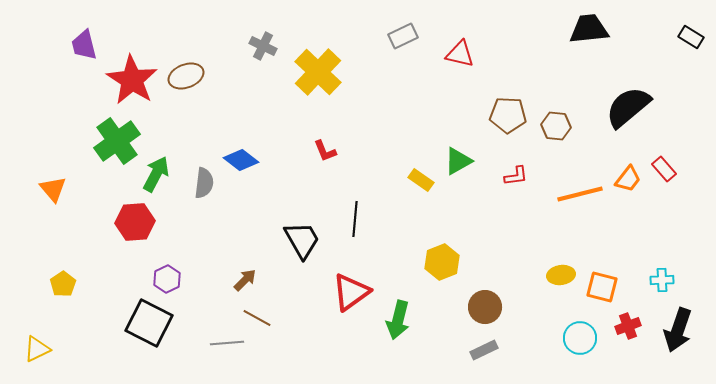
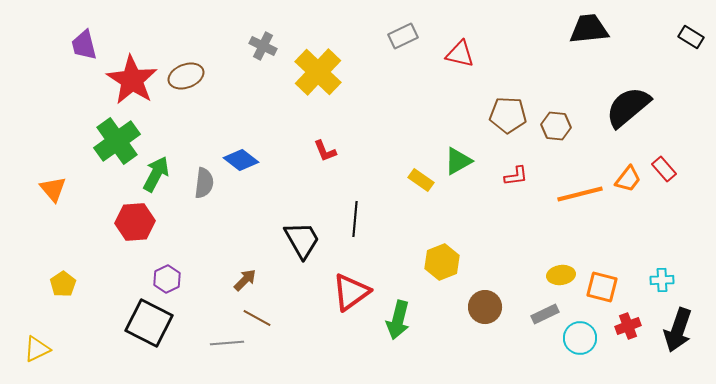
gray rectangle at (484, 350): moved 61 px right, 36 px up
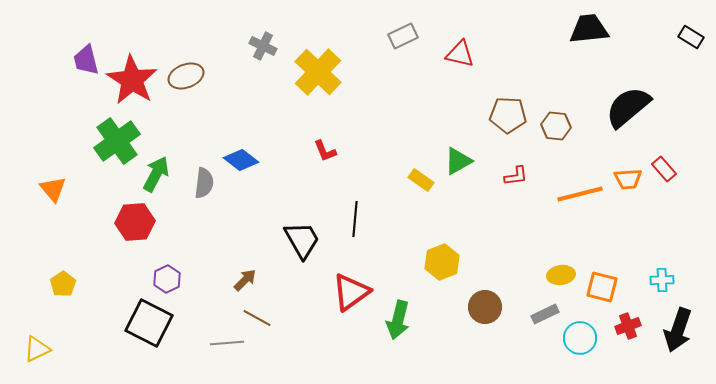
purple trapezoid at (84, 45): moved 2 px right, 15 px down
orange trapezoid at (628, 179): rotated 48 degrees clockwise
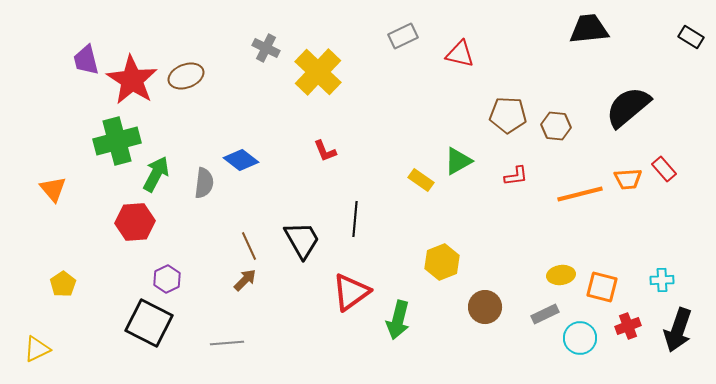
gray cross at (263, 46): moved 3 px right, 2 px down
green cross at (117, 141): rotated 21 degrees clockwise
brown line at (257, 318): moved 8 px left, 72 px up; rotated 36 degrees clockwise
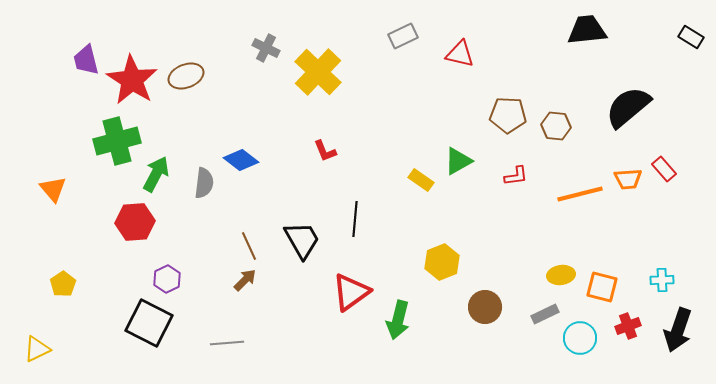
black trapezoid at (589, 29): moved 2 px left, 1 px down
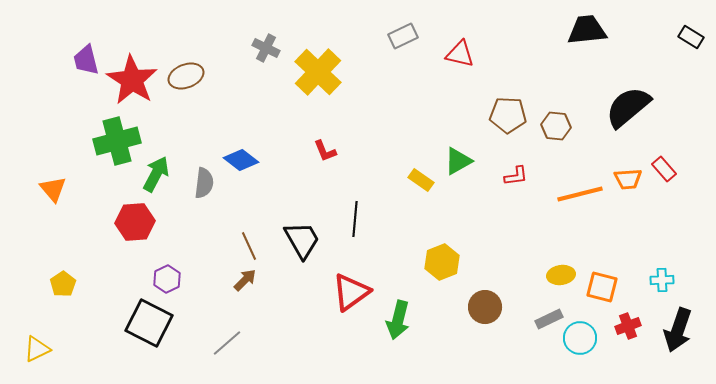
gray rectangle at (545, 314): moved 4 px right, 5 px down
gray line at (227, 343): rotated 36 degrees counterclockwise
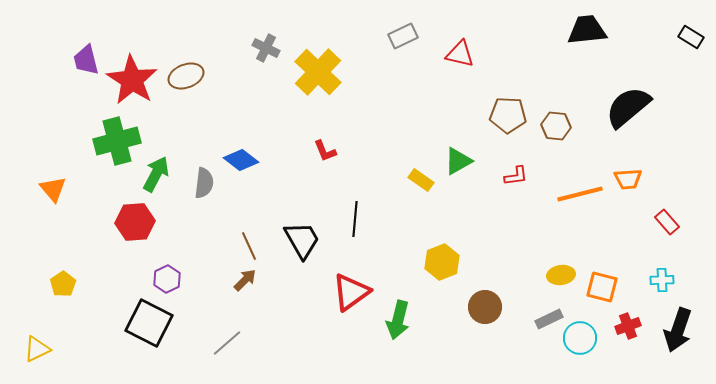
red rectangle at (664, 169): moved 3 px right, 53 px down
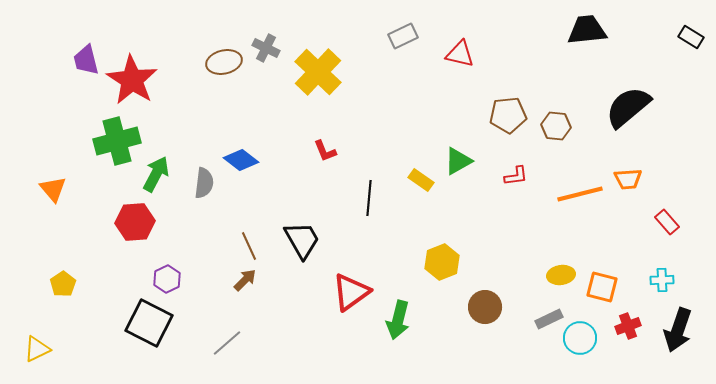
brown ellipse at (186, 76): moved 38 px right, 14 px up; rotated 8 degrees clockwise
brown pentagon at (508, 115): rotated 9 degrees counterclockwise
black line at (355, 219): moved 14 px right, 21 px up
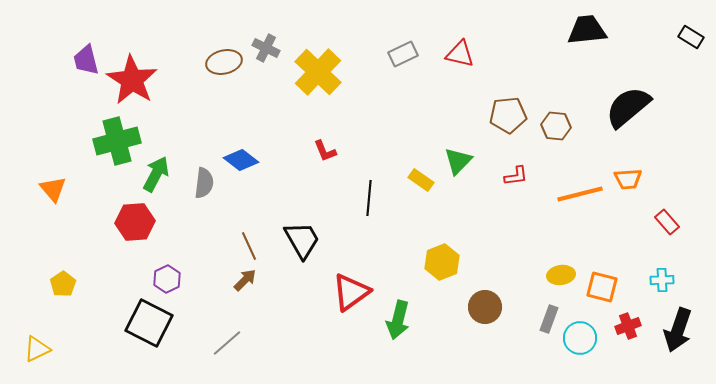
gray rectangle at (403, 36): moved 18 px down
green triangle at (458, 161): rotated 16 degrees counterclockwise
gray rectangle at (549, 319): rotated 44 degrees counterclockwise
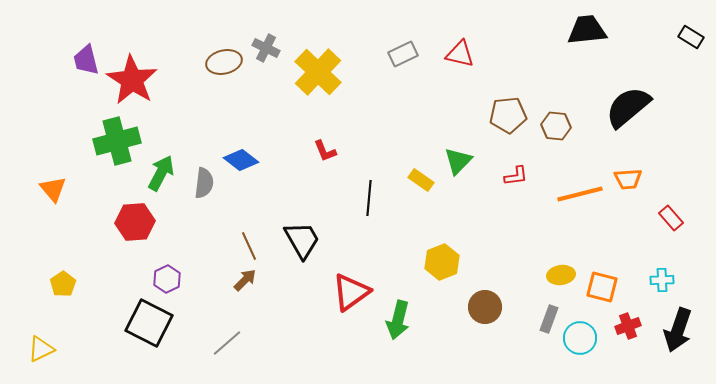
green arrow at (156, 174): moved 5 px right, 1 px up
red rectangle at (667, 222): moved 4 px right, 4 px up
yellow triangle at (37, 349): moved 4 px right
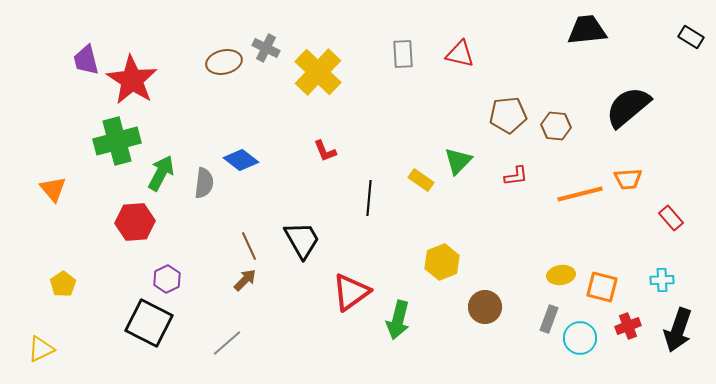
gray rectangle at (403, 54): rotated 68 degrees counterclockwise
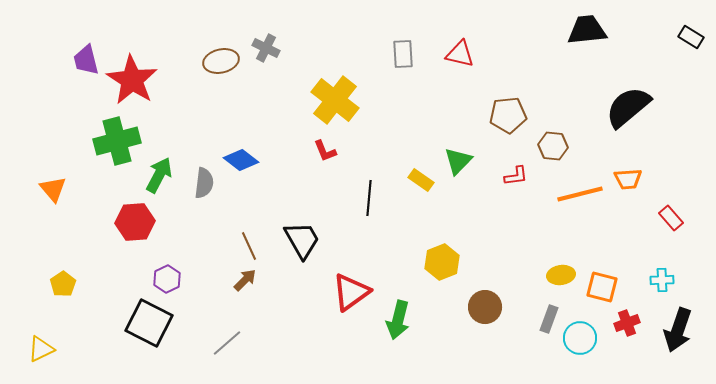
brown ellipse at (224, 62): moved 3 px left, 1 px up
yellow cross at (318, 72): moved 17 px right, 28 px down; rotated 6 degrees counterclockwise
brown hexagon at (556, 126): moved 3 px left, 20 px down
green arrow at (161, 173): moved 2 px left, 2 px down
red cross at (628, 326): moved 1 px left, 3 px up
